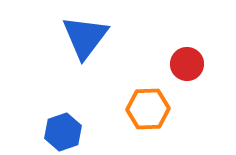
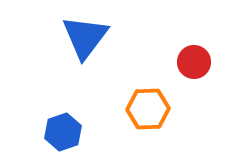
red circle: moved 7 px right, 2 px up
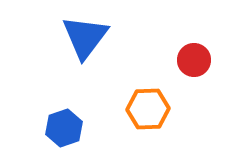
red circle: moved 2 px up
blue hexagon: moved 1 px right, 4 px up
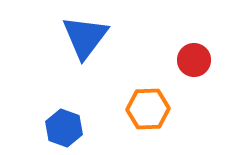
blue hexagon: rotated 21 degrees counterclockwise
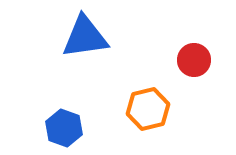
blue triangle: rotated 45 degrees clockwise
orange hexagon: rotated 12 degrees counterclockwise
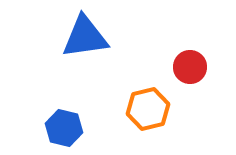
red circle: moved 4 px left, 7 px down
blue hexagon: rotated 6 degrees counterclockwise
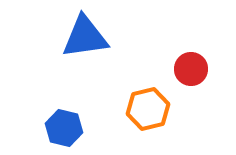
red circle: moved 1 px right, 2 px down
